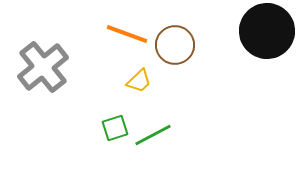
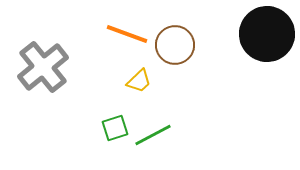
black circle: moved 3 px down
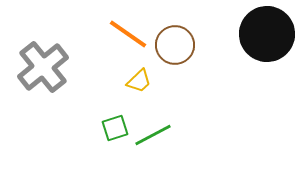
orange line: moved 1 px right; rotated 15 degrees clockwise
